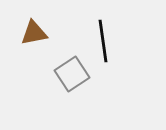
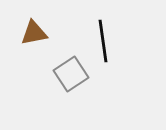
gray square: moved 1 px left
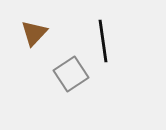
brown triangle: rotated 36 degrees counterclockwise
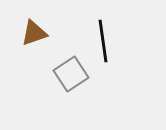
brown triangle: rotated 28 degrees clockwise
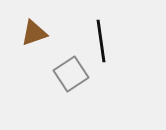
black line: moved 2 px left
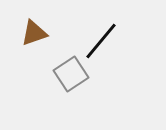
black line: rotated 48 degrees clockwise
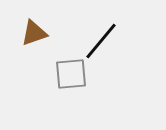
gray square: rotated 28 degrees clockwise
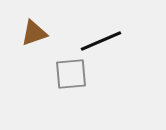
black line: rotated 27 degrees clockwise
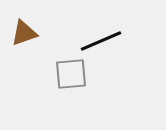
brown triangle: moved 10 px left
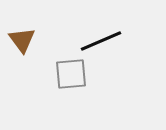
brown triangle: moved 2 px left, 7 px down; rotated 48 degrees counterclockwise
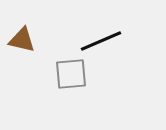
brown triangle: rotated 40 degrees counterclockwise
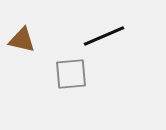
black line: moved 3 px right, 5 px up
